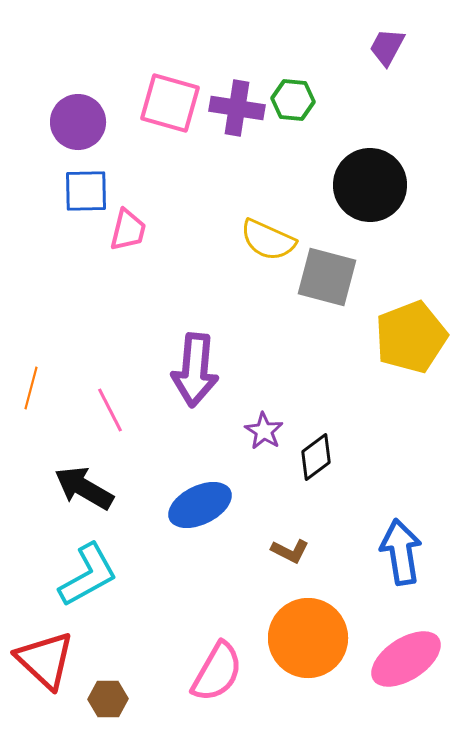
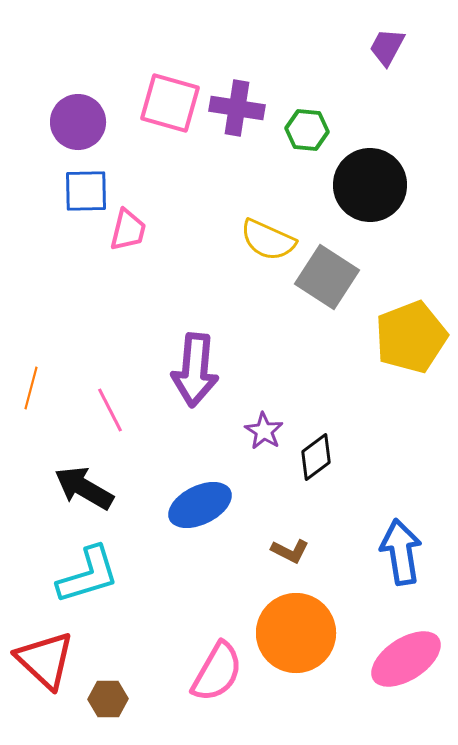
green hexagon: moved 14 px right, 30 px down
gray square: rotated 18 degrees clockwise
cyan L-shape: rotated 12 degrees clockwise
orange circle: moved 12 px left, 5 px up
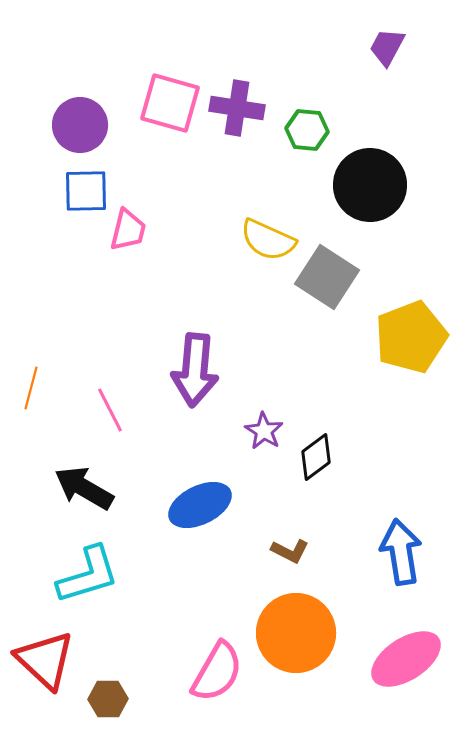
purple circle: moved 2 px right, 3 px down
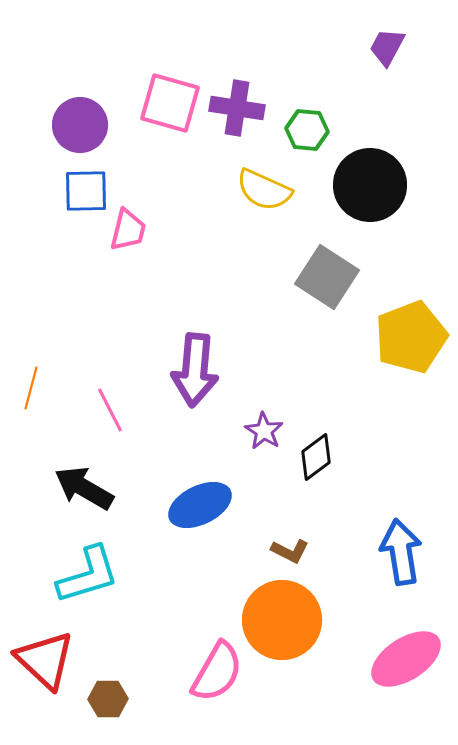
yellow semicircle: moved 4 px left, 50 px up
orange circle: moved 14 px left, 13 px up
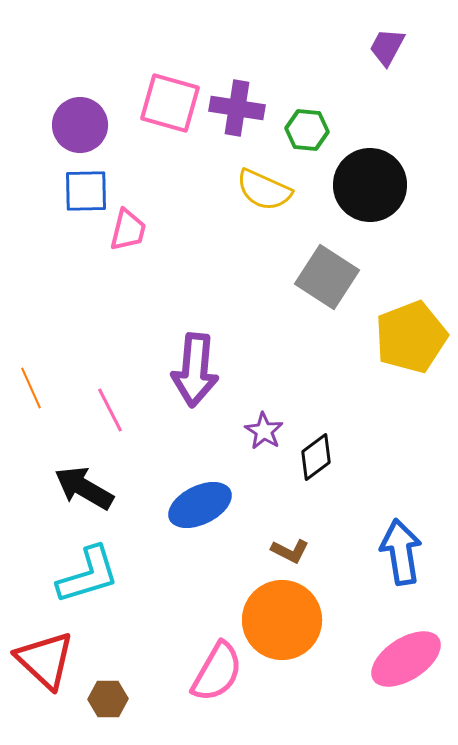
orange line: rotated 39 degrees counterclockwise
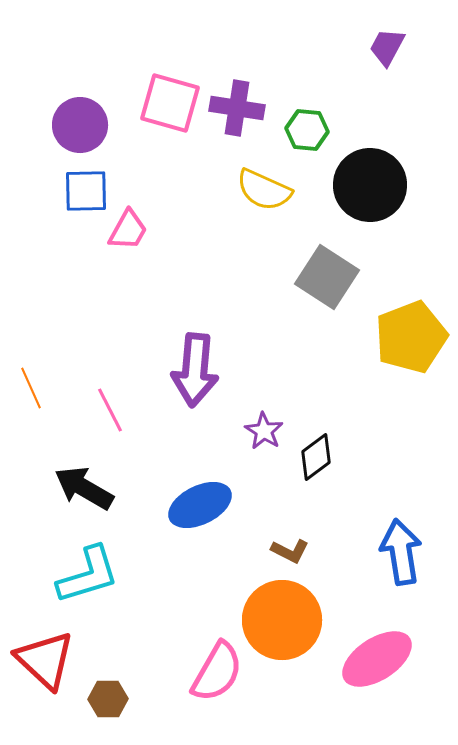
pink trapezoid: rotated 15 degrees clockwise
pink ellipse: moved 29 px left
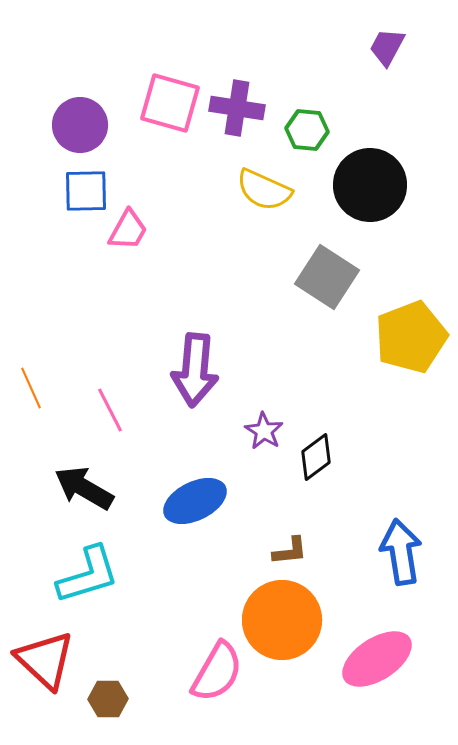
blue ellipse: moved 5 px left, 4 px up
brown L-shape: rotated 33 degrees counterclockwise
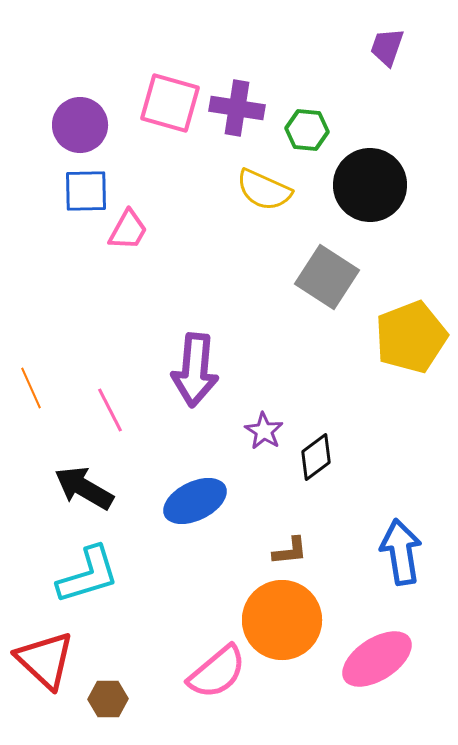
purple trapezoid: rotated 9 degrees counterclockwise
pink semicircle: rotated 20 degrees clockwise
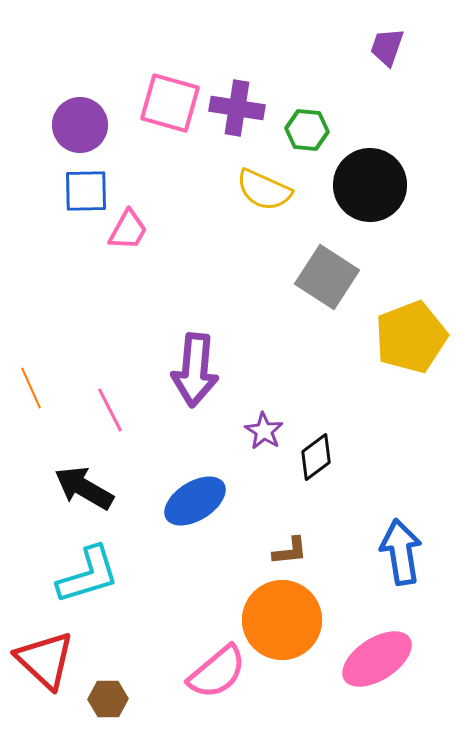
blue ellipse: rotated 6 degrees counterclockwise
